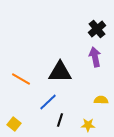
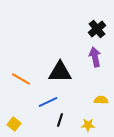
blue line: rotated 18 degrees clockwise
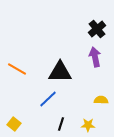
orange line: moved 4 px left, 10 px up
blue line: moved 3 px up; rotated 18 degrees counterclockwise
black line: moved 1 px right, 4 px down
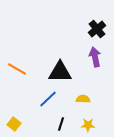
yellow semicircle: moved 18 px left, 1 px up
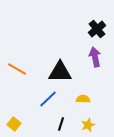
yellow star: rotated 24 degrees counterclockwise
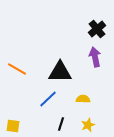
yellow square: moved 1 px left, 2 px down; rotated 32 degrees counterclockwise
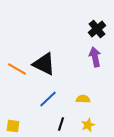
black triangle: moved 16 px left, 8 px up; rotated 25 degrees clockwise
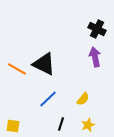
black cross: rotated 24 degrees counterclockwise
yellow semicircle: rotated 128 degrees clockwise
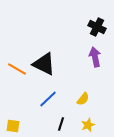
black cross: moved 2 px up
